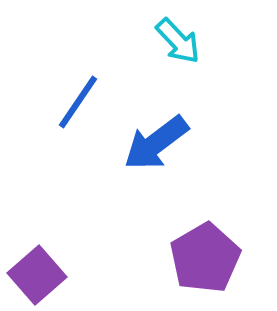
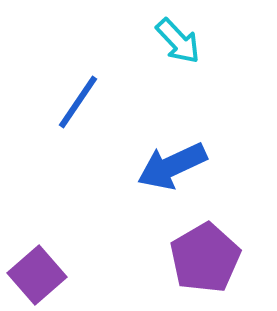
blue arrow: moved 16 px right, 23 px down; rotated 12 degrees clockwise
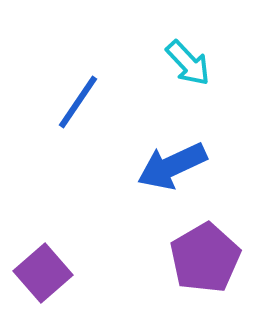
cyan arrow: moved 10 px right, 22 px down
purple square: moved 6 px right, 2 px up
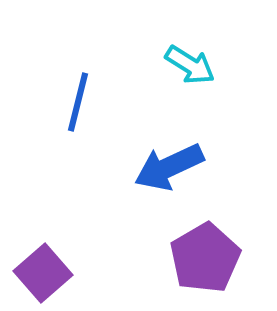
cyan arrow: moved 2 px right, 2 px down; rotated 15 degrees counterclockwise
blue line: rotated 20 degrees counterclockwise
blue arrow: moved 3 px left, 1 px down
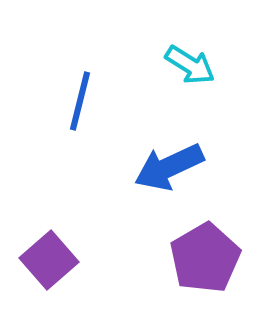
blue line: moved 2 px right, 1 px up
purple square: moved 6 px right, 13 px up
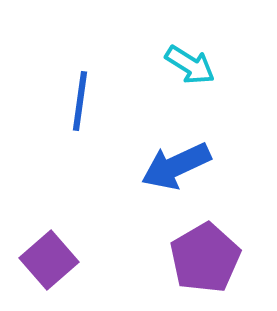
blue line: rotated 6 degrees counterclockwise
blue arrow: moved 7 px right, 1 px up
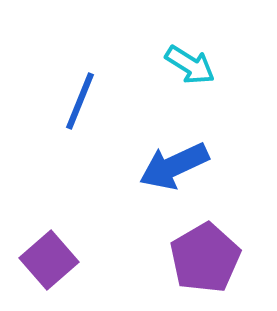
blue line: rotated 14 degrees clockwise
blue arrow: moved 2 px left
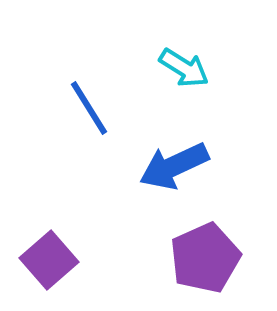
cyan arrow: moved 6 px left, 3 px down
blue line: moved 9 px right, 7 px down; rotated 54 degrees counterclockwise
purple pentagon: rotated 6 degrees clockwise
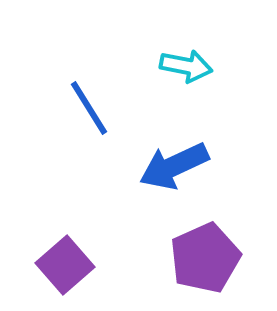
cyan arrow: moved 2 px right, 2 px up; rotated 21 degrees counterclockwise
purple square: moved 16 px right, 5 px down
